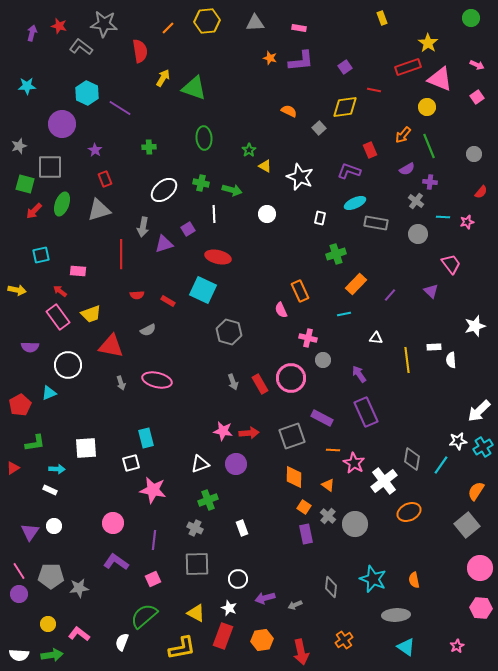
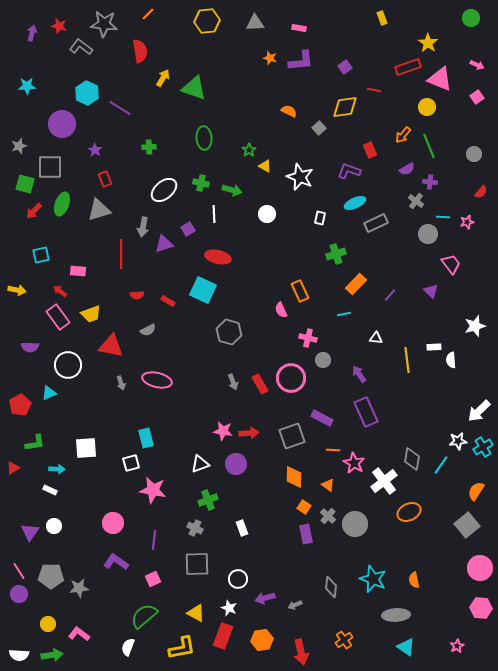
orange line at (168, 28): moved 20 px left, 14 px up
gray rectangle at (376, 223): rotated 35 degrees counterclockwise
gray circle at (418, 234): moved 10 px right
white semicircle at (122, 642): moved 6 px right, 5 px down
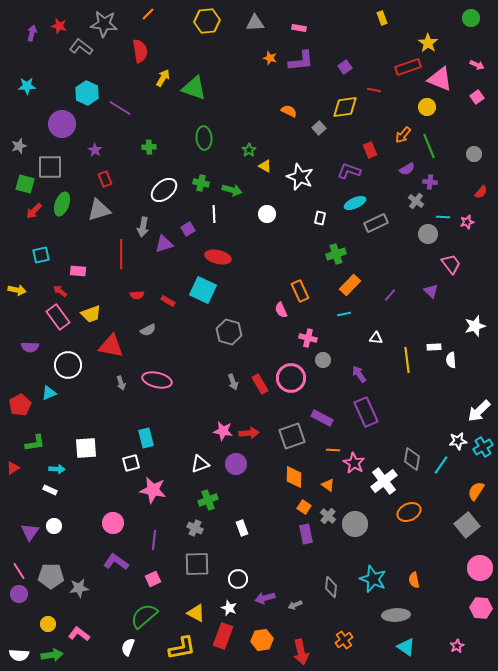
orange rectangle at (356, 284): moved 6 px left, 1 px down
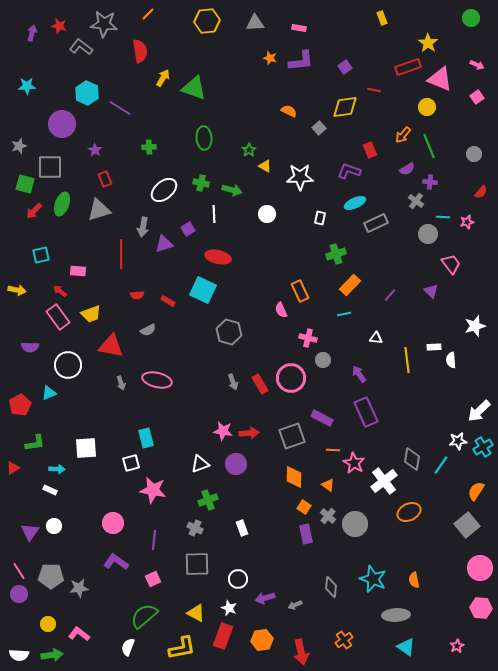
white star at (300, 177): rotated 24 degrees counterclockwise
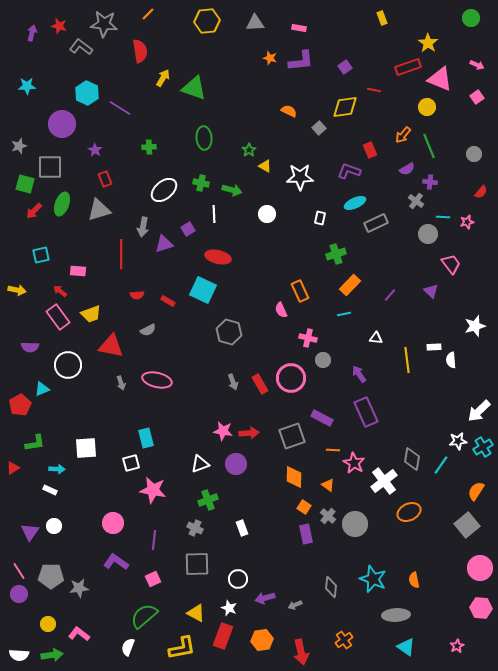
cyan triangle at (49, 393): moved 7 px left, 4 px up
